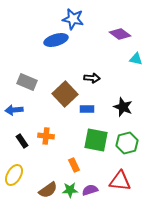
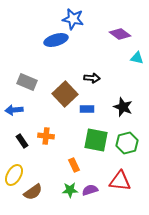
cyan triangle: moved 1 px right, 1 px up
brown semicircle: moved 15 px left, 2 px down
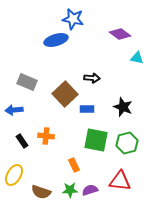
brown semicircle: moved 8 px right; rotated 54 degrees clockwise
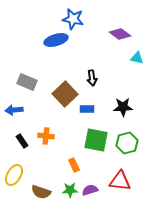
black arrow: rotated 77 degrees clockwise
black star: rotated 24 degrees counterclockwise
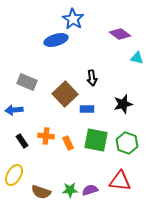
blue star: rotated 20 degrees clockwise
black star: moved 3 px up; rotated 12 degrees counterclockwise
green hexagon: rotated 25 degrees counterclockwise
orange rectangle: moved 6 px left, 22 px up
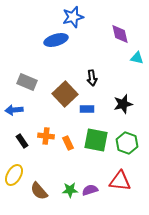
blue star: moved 2 px up; rotated 25 degrees clockwise
purple diamond: rotated 40 degrees clockwise
brown semicircle: moved 2 px left, 1 px up; rotated 30 degrees clockwise
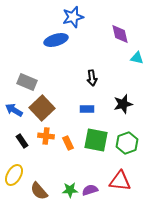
brown square: moved 23 px left, 14 px down
blue arrow: rotated 36 degrees clockwise
green hexagon: rotated 20 degrees clockwise
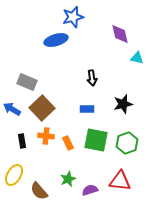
blue arrow: moved 2 px left, 1 px up
black rectangle: rotated 24 degrees clockwise
green star: moved 2 px left, 11 px up; rotated 21 degrees counterclockwise
